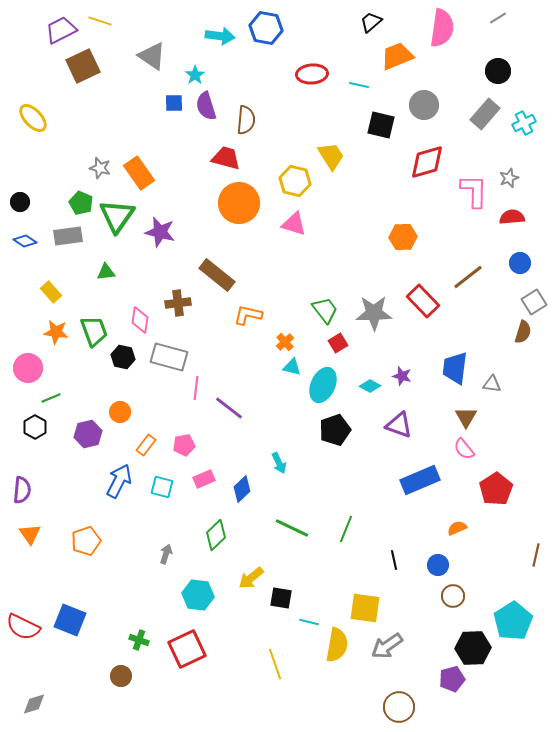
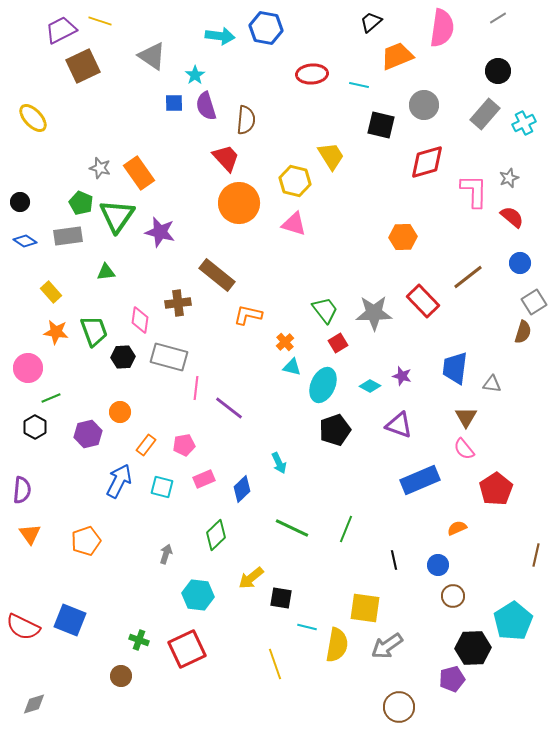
red trapezoid at (226, 158): rotated 32 degrees clockwise
red semicircle at (512, 217): rotated 45 degrees clockwise
black hexagon at (123, 357): rotated 15 degrees counterclockwise
cyan line at (309, 622): moved 2 px left, 5 px down
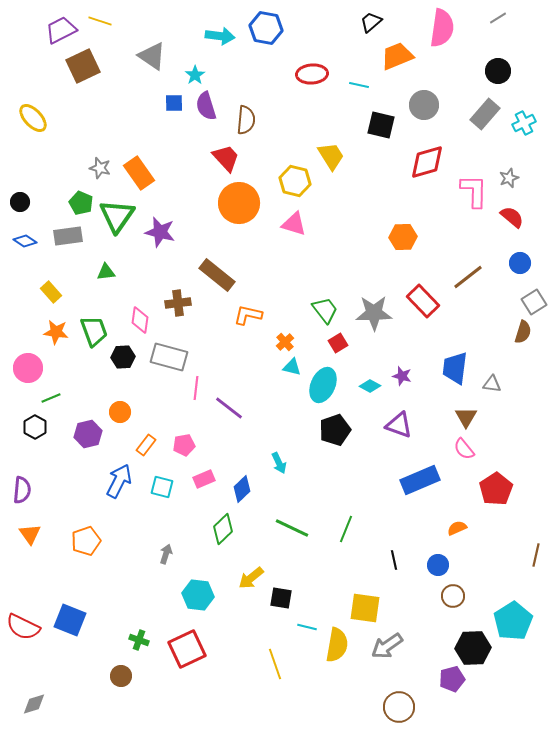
green diamond at (216, 535): moved 7 px right, 6 px up
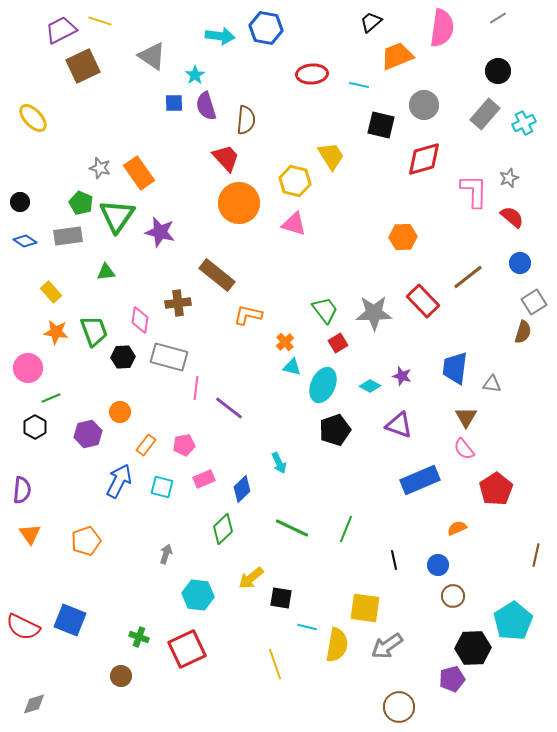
red diamond at (427, 162): moved 3 px left, 3 px up
green cross at (139, 640): moved 3 px up
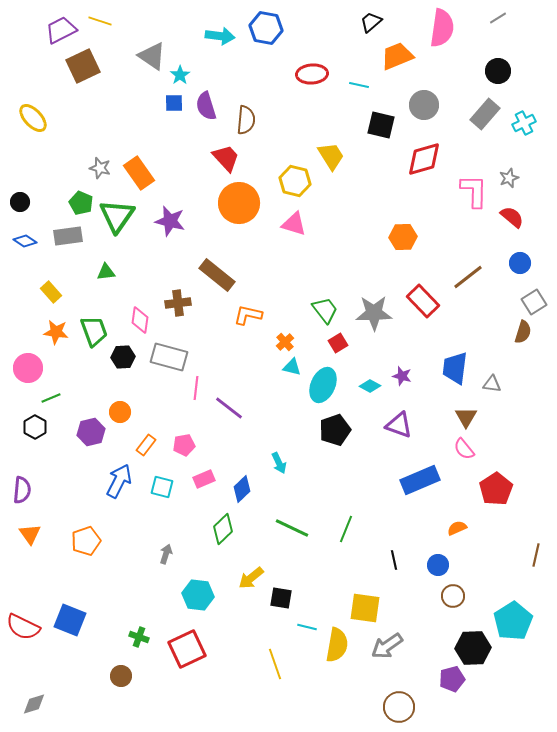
cyan star at (195, 75): moved 15 px left
purple star at (160, 232): moved 10 px right, 11 px up
purple hexagon at (88, 434): moved 3 px right, 2 px up
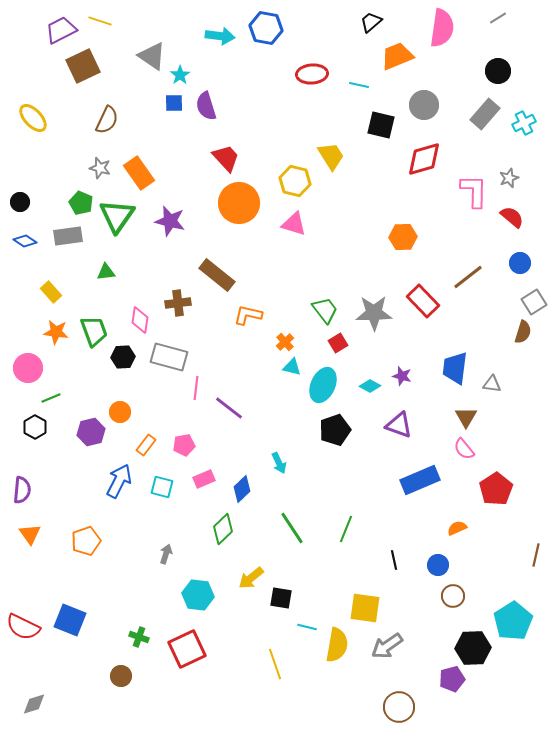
brown semicircle at (246, 120): moved 139 px left; rotated 20 degrees clockwise
green line at (292, 528): rotated 32 degrees clockwise
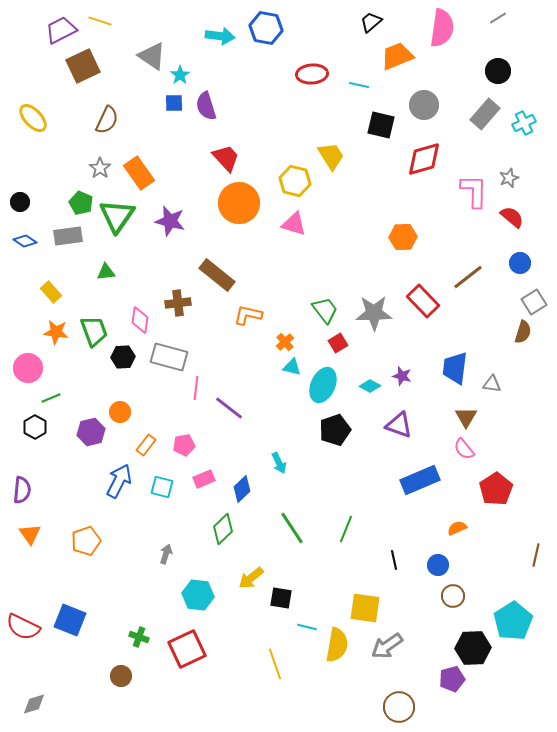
gray star at (100, 168): rotated 20 degrees clockwise
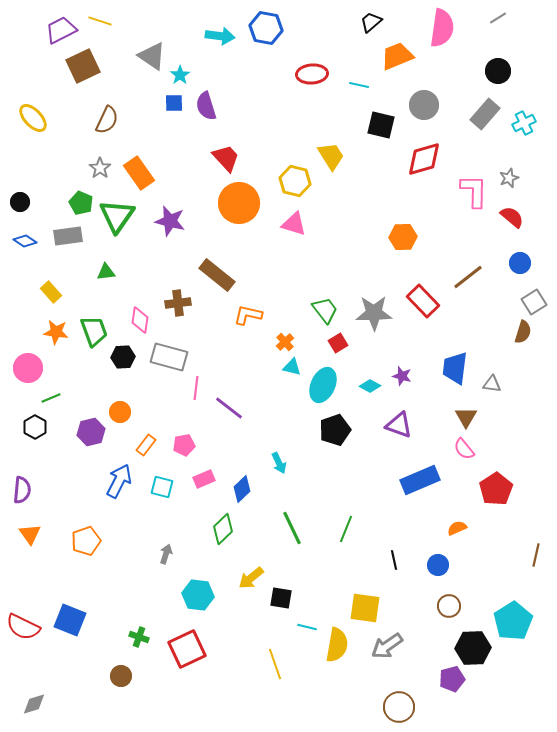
green line at (292, 528): rotated 8 degrees clockwise
brown circle at (453, 596): moved 4 px left, 10 px down
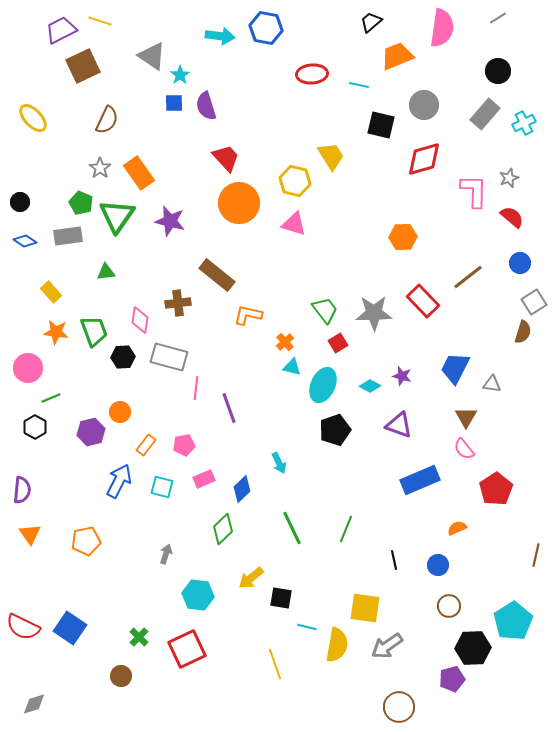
blue trapezoid at (455, 368): rotated 20 degrees clockwise
purple line at (229, 408): rotated 32 degrees clockwise
orange pentagon at (86, 541): rotated 8 degrees clockwise
blue square at (70, 620): moved 8 px down; rotated 12 degrees clockwise
green cross at (139, 637): rotated 24 degrees clockwise
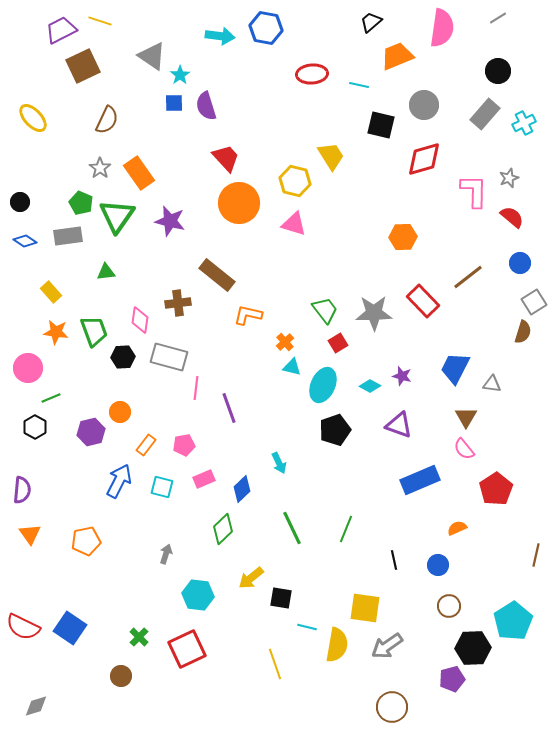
gray diamond at (34, 704): moved 2 px right, 2 px down
brown circle at (399, 707): moved 7 px left
